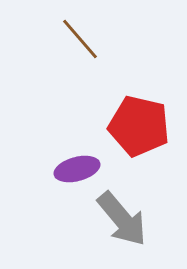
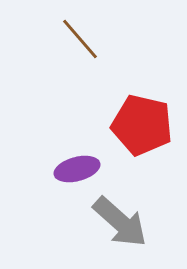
red pentagon: moved 3 px right, 1 px up
gray arrow: moved 2 px left, 3 px down; rotated 8 degrees counterclockwise
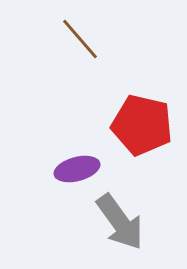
gray arrow: rotated 12 degrees clockwise
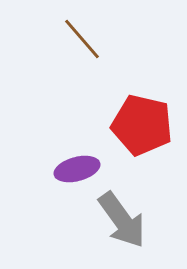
brown line: moved 2 px right
gray arrow: moved 2 px right, 2 px up
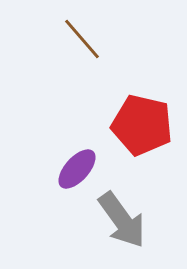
purple ellipse: rotated 33 degrees counterclockwise
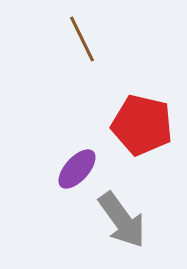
brown line: rotated 15 degrees clockwise
